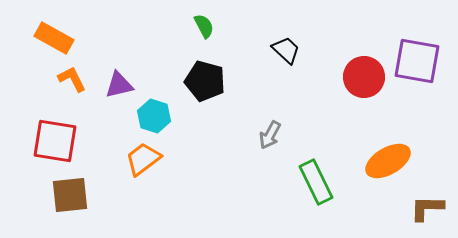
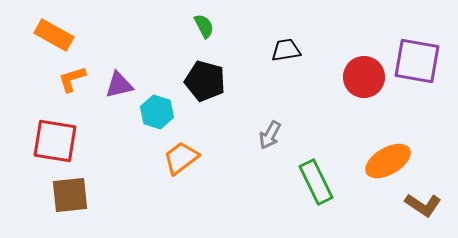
orange rectangle: moved 3 px up
black trapezoid: rotated 52 degrees counterclockwise
orange L-shape: rotated 80 degrees counterclockwise
cyan hexagon: moved 3 px right, 4 px up
orange trapezoid: moved 38 px right, 1 px up
brown L-shape: moved 4 px left, 3 px up; rotated 147 degrees counterclockwise
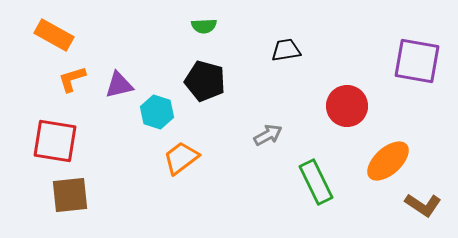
green semicircle: rotated 115 degrees clockwise
red circle: moved 17 px left, 29 px down
gray arrow: moved 2 px left; rotated 148 degrees counterclockwise
orange ellipse: rotated 12 degrees counterclockwise
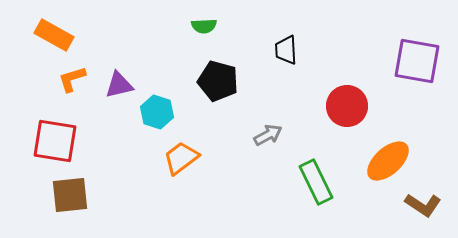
black trapezoid: rotated 84 degrees counterclockwise
black pentagon: moved 13 px right
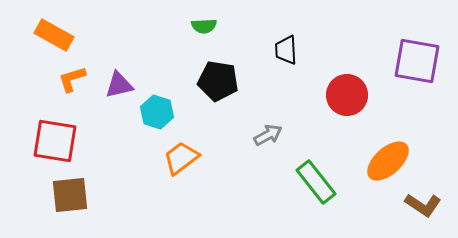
black pentagon: rotated 6 degrees counterclockwise
red circle: moved 11 px up
green rectangle: rotated 12 degrees counterclockwise
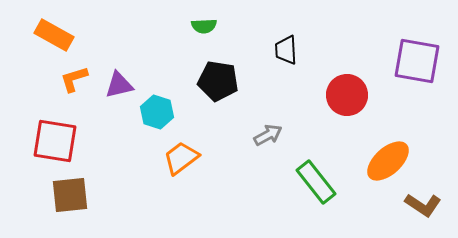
orange L-shape: moved 2 px right
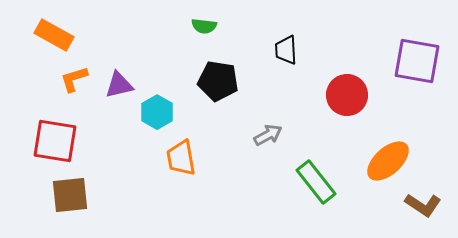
green semicircle: rotated 10 degrees clockwise
cyan hexagon: rotated 12 degrees clockwise
orange trapezoid: rotated 63 degrees counterclockwise
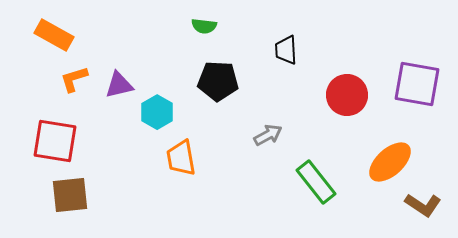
purple square: moved 23 px down
black pentagon: rotated 6 degrees counterclockwise
orange ellipse: moved 2 px right, 1 px down
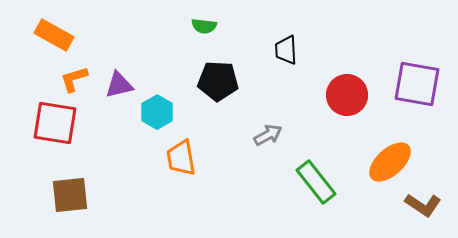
red square: moved 18 px up
